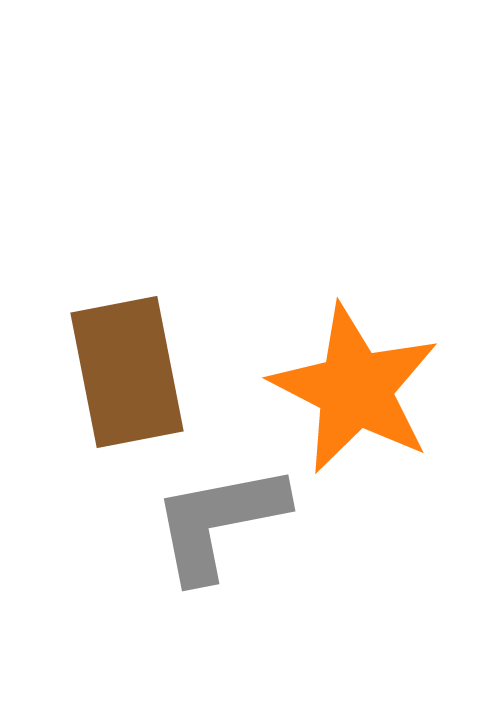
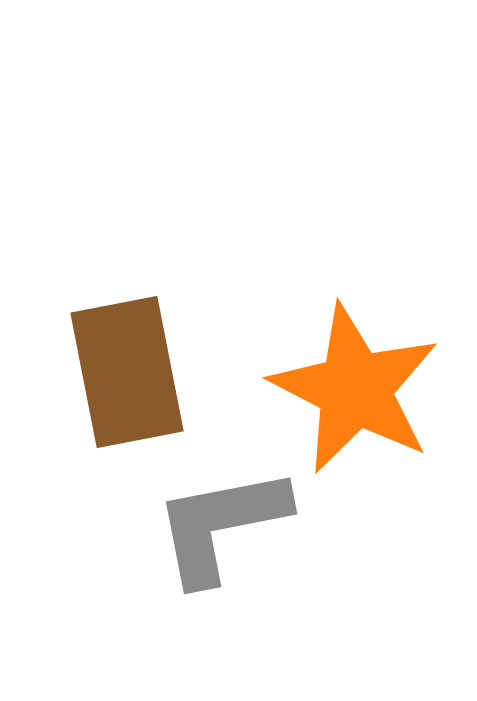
gray L-shape: moved 2 px right, 3 px down
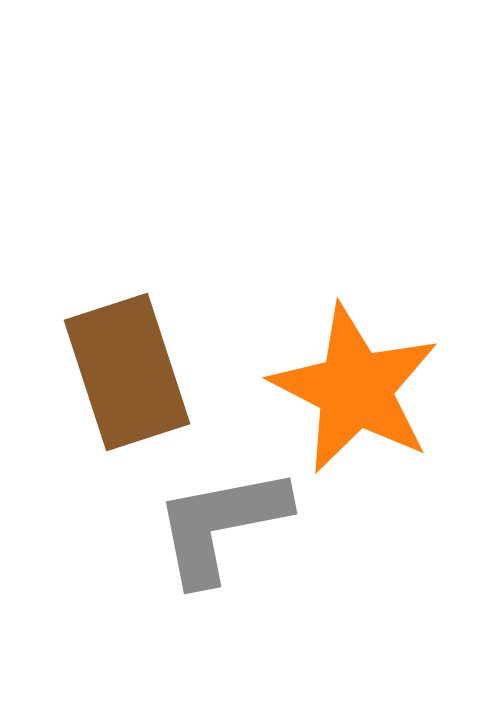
brown rectangle: rotated 7 degrees counterclockwise
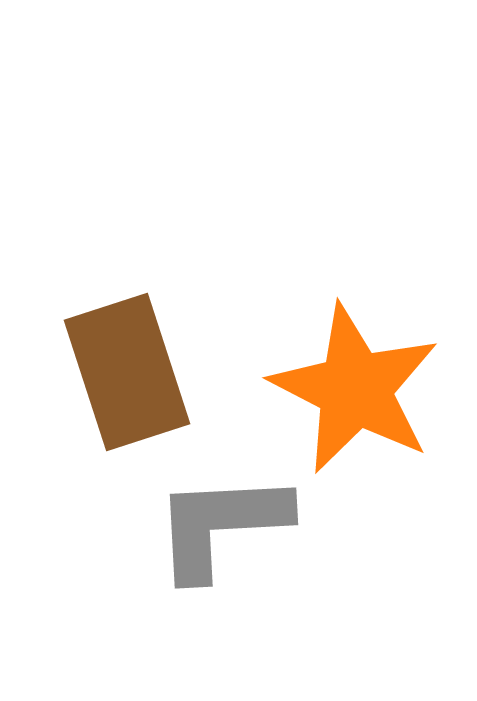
gray L-shape: rotated 8 degrees clockwise
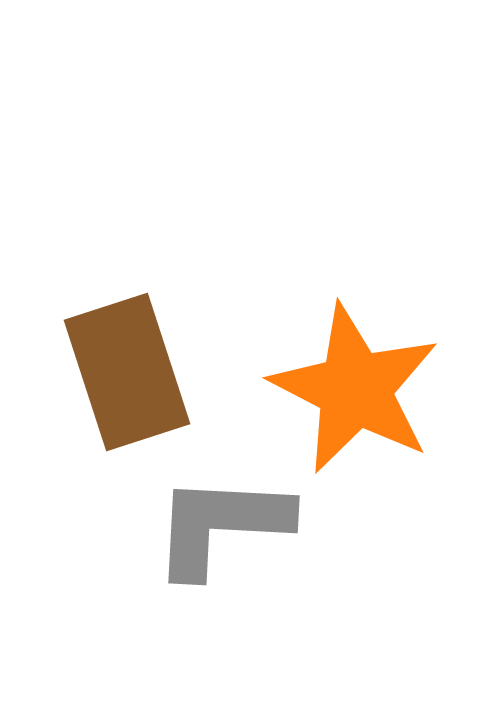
gray L-shape: rotated 6 degrees clockwise
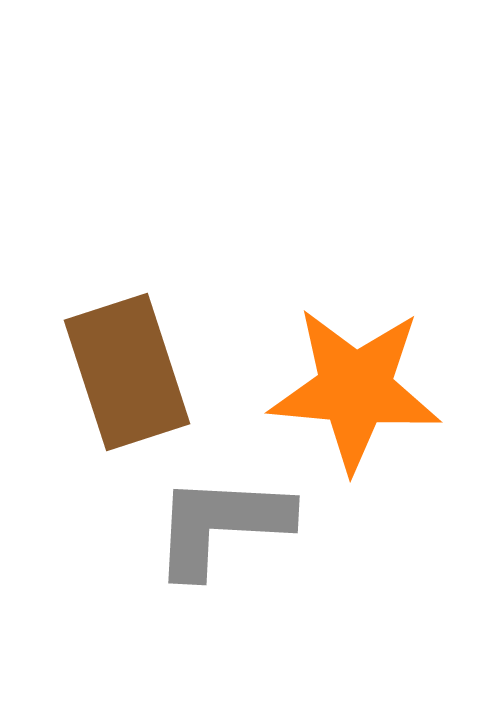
orange star: rotated 22 degrees counterclockwise
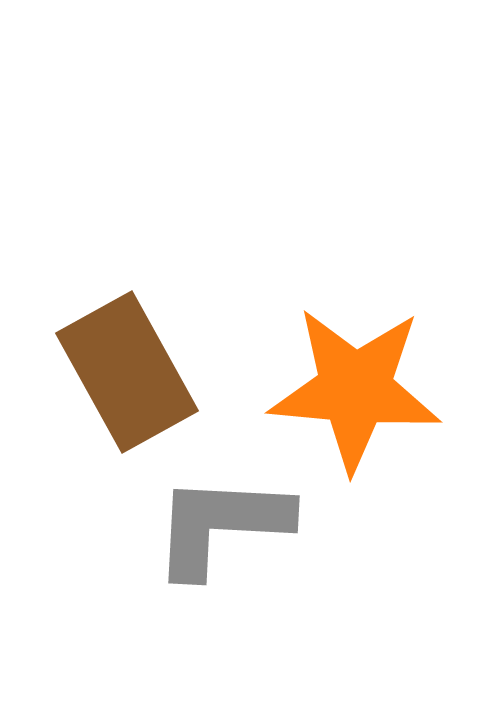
brown rectangle: rotated 11 degrees counterclockwise
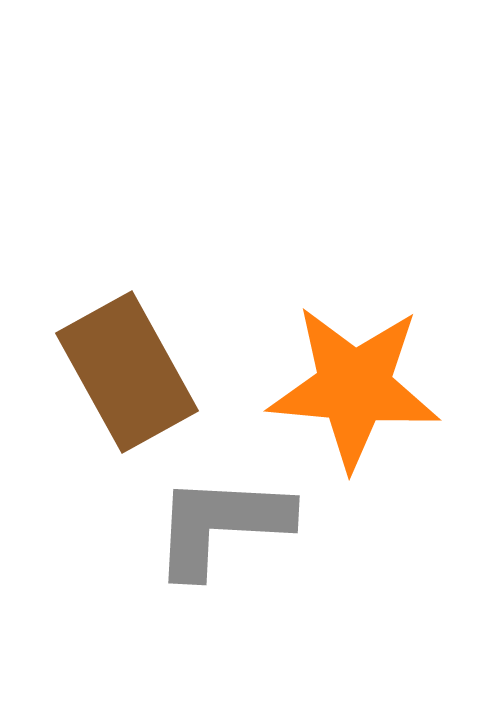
orange star: moved 1 px left, 2 px up
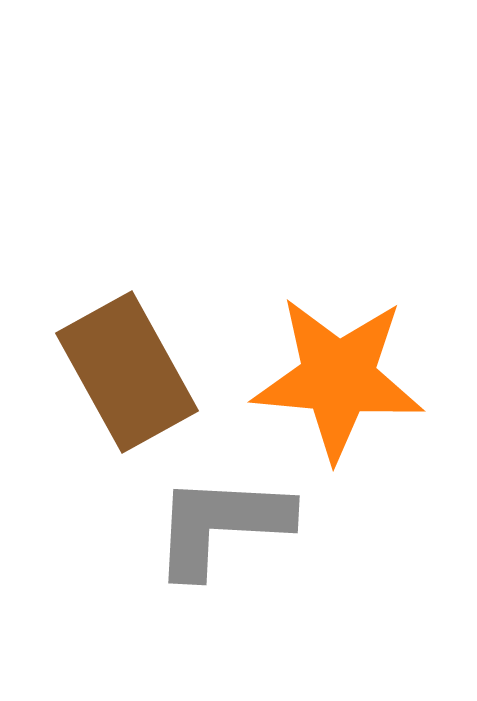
orange star: moved 16 px left, 9 px up
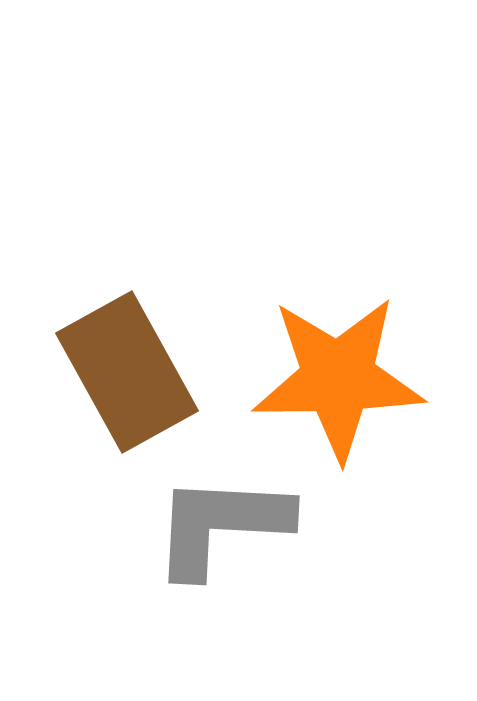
orange star: rotated 6 degrees counterclockwise
